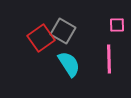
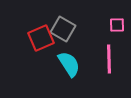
gray square: moved 2 px up
red square: rotated 12 degrees clockwise
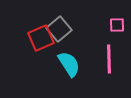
gray square: moved 4 px left; rotated 20 degrees clockwise
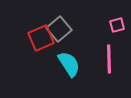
pink square: rotated 14 degrees counterclockwise
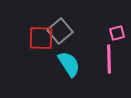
pink square: moved 8 px down
gray square: moved 1 px right, 2 px down
red square: rotated 24 degrees clockwise
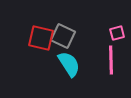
gray square: moved 3 px right, 5 px down; rotated 25 degrees counterclockwise
red square: rotated 12 degrees clockwise
pink line: moved 2 px right, 1 px down
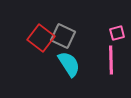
red square: rotated 24 degrees clockwise
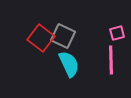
cyan semicircle: rotated 8 degrees clockwise
